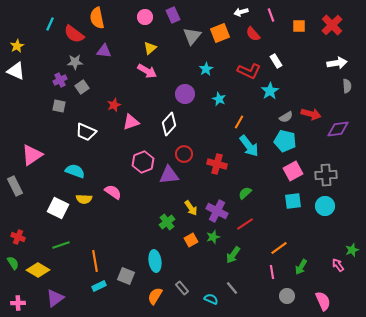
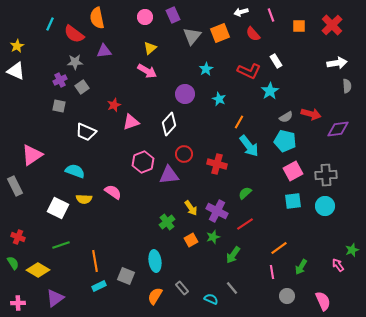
purple triangle at (104, 51): rotated 14 degrees counterclockwise
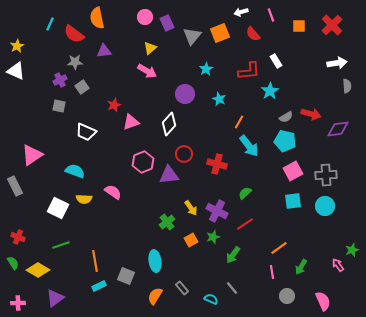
purple rectangle at (173, 15): moved 6 px left, 8 px down
red L-shape at (249, 71): rotated 30 degrees counterclockwise
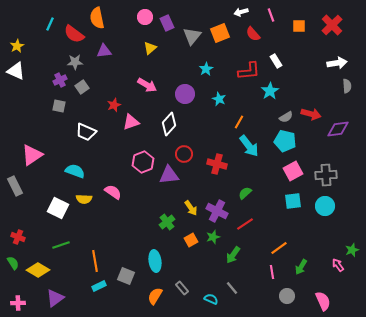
pink arrow at (147, 71): moved 14 px down
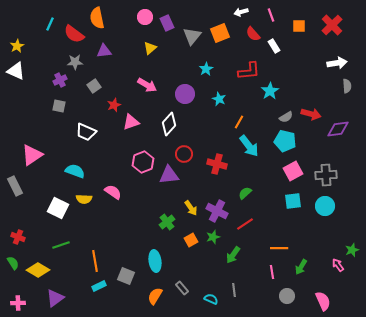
white rectangle at (276, 61): moved 2 px left, 15 px up
gray square at (82, 87): moved 12 px right, 1 px up
orange line at (279, 248): rotated 36 degrees clockwise
gray line at (232, 288): moved 2 px right, 2 px down; rotated 32 degrees clockwise
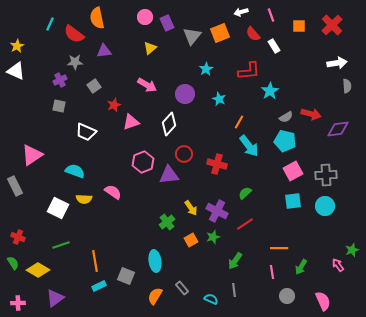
green arrow at (233, 255): moved 2 px right, 6 px down
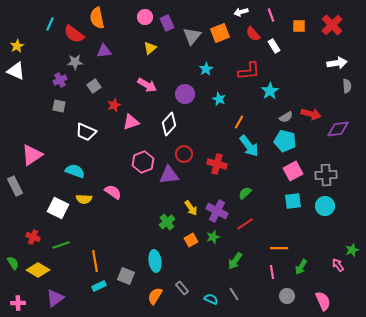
red cross at (18, 237): moved 15 px right
gray line at (234, 290): moved 4 px down; rotated 24 degrees counterclockwise
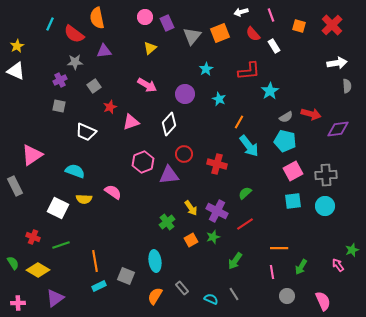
orange square at (299, 26): rotated 16 degrees clockwise
red star at (114, 105): moved 4 px left, 2 px down
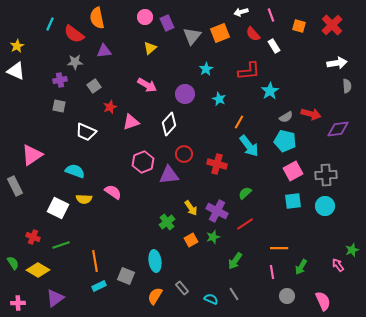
purple cross at (60, 80): rotated 16 degrees clockwise
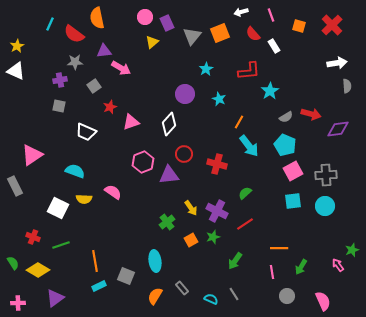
yellow triangle at (150, 48): moved 2 px right, 6 px up
pink arrow at (147, 85): moved 26 px left, 17 px up
cyan pentagon at (285, 141): moved 4 px down; rotated 10 degrees clockwise
